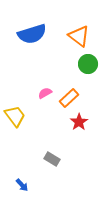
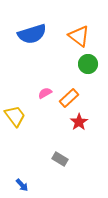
gray rectangle: moved 8 px right
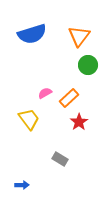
orange triangle: rotated 30 degrees clockwise
green circle: moved 1 px down
yellow trapezoid: moved 14 px right, 3 px down
blue arrow: rotated 48 degrees counterclockwise
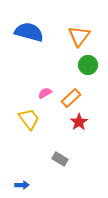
blue semicircle: moved 3 px left, 2 px up; rotated 148 degrees counterclockwise
orange rectangle: moved 2 px right
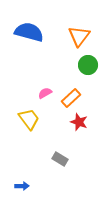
red star: rotated 18 degrees counterclockwise
blue arrow: moved 1 px down
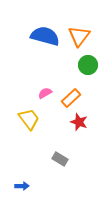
blue semicircle: moved 16 px right, 4 px down
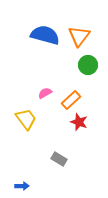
blue semicircle: moved 1 px up
orange rectangle: moved 2 px down
yellow trapezoid: moved 3 px left
gray rectangle: moved 1 px left
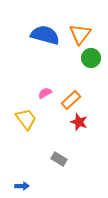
orange triangle: moved 1 px right, 2 px up
green circle: moved 3 px right, 7 px up
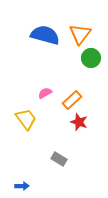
orange rectangle: moved 1 px right
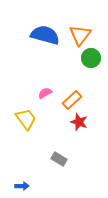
orange triangle: moved 1 px down
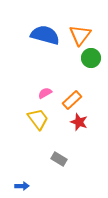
yellow trapezoid: moved 12 px right
